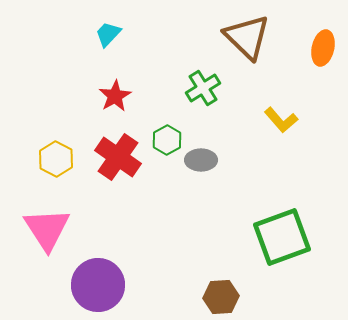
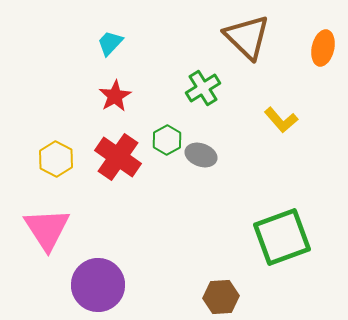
cyan trapezoid: moved 2 px right, 9 px down
gray ellipse: moved 5 px up; rotated 20 degrees clockwise
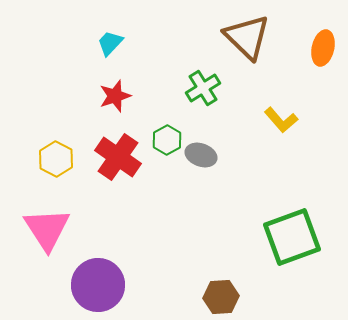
red star: rotated 12 degrees clockwise
green square: moved 10 px right
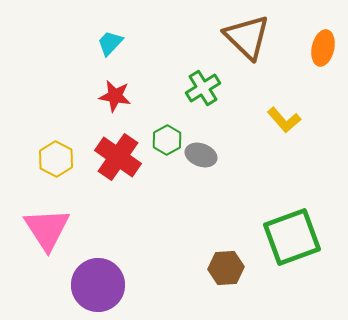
red star: rotated 28 degrees clockwise
yellow L-shape: moved 3 px right
brown hexagon: moved 5 px right, 29 px up
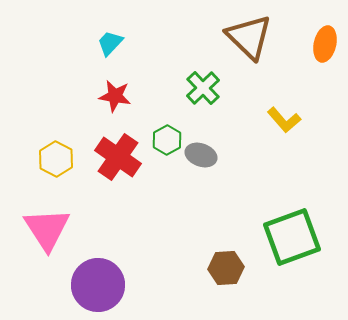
brown triangle: moved 2 px right
orange ellipse: moved 2 px right, 4 px up
green cross: rotated 12 degrees counterclockwise
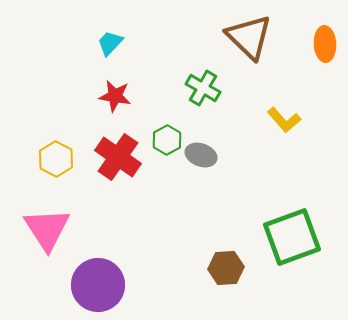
orange ellipse: rotated 16 degrees counterclockwise
green cross: rotated 16 degrees counterclockwise
